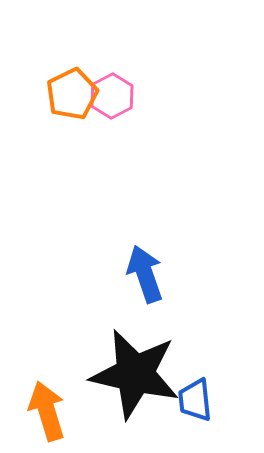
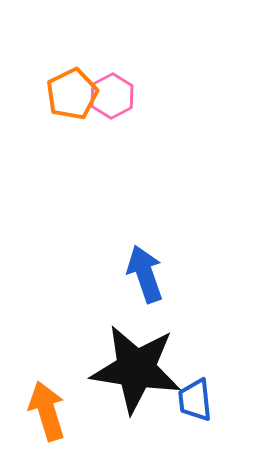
black star: moved 1 px right, 5 px up; rotated 4 degrees counterclockwise
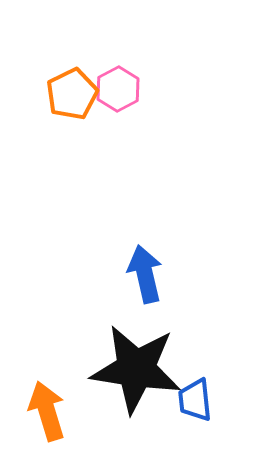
pink hexagon: moved 6 px right, 7 px up
blue arrow: rotated 6 degrees clockwise
